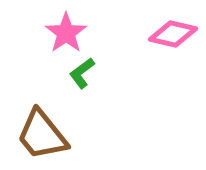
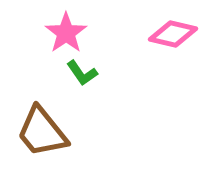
green L-shape: rotated 88 degrees counterclockwise
brown trapezoid: moved 3 px up
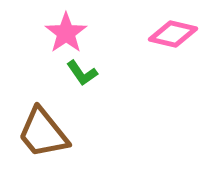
brown trapezoid: moved 1 px right, 1 px down
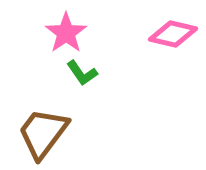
brown trapezoid: rotated 76 degrees clockwise
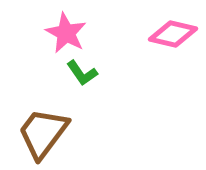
pink star: rotated 9 degrees counterclockwise
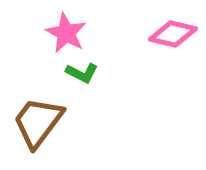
green L-shape: rotated 28 degrees counterclockwise
brown trapezoid: moved 5 px left, 11 px up
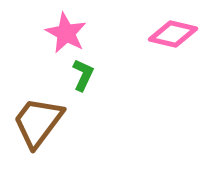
green L-shape: moved 1 px right, 2 px down; rotated 92 degrees counterclockwise
